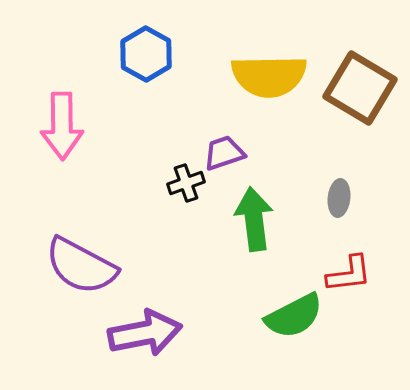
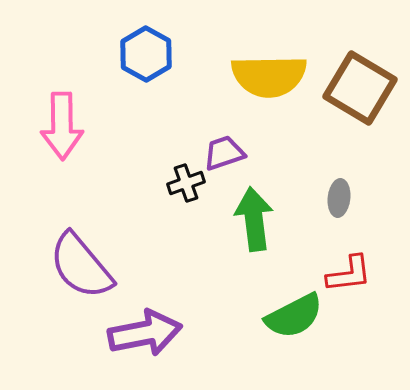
purple semicircle: rotated 22 degrees clockwise
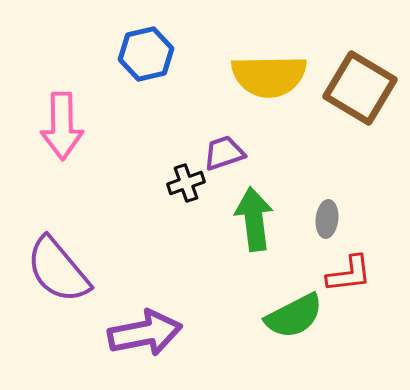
blue hexagon: rotated 18 degrees clockwise
gray ellipse: moved 12 px left, 21 px down
purple semicircle: moved 23 px left, 4 px down
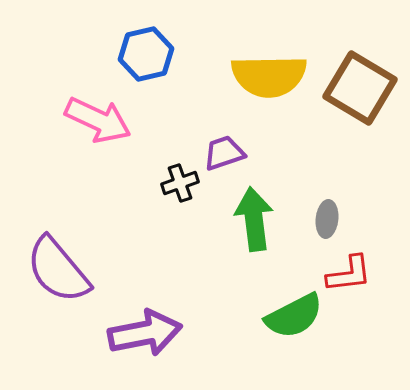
pink arrow: moved 36 px right, 6 px up; rotated 64 degrees counterclockwise
black cross: moved 6 px left
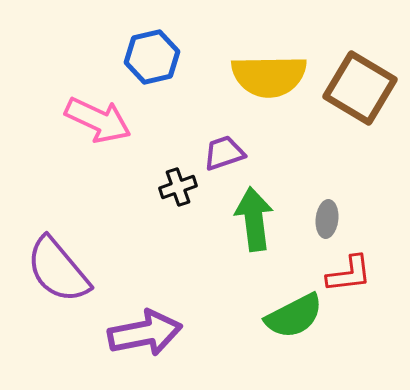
blue hexagon: moved 6 px right, 3 px down
black cross: moved 2 px left, 4 px down
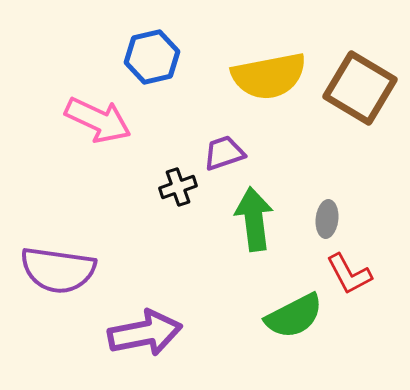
yellow semicircle: rotated 10 degrees counterclockwise
purple semicircle: rotated 42 degrees counterclockwise
red L-shape: rotated 69 degrees clockwise
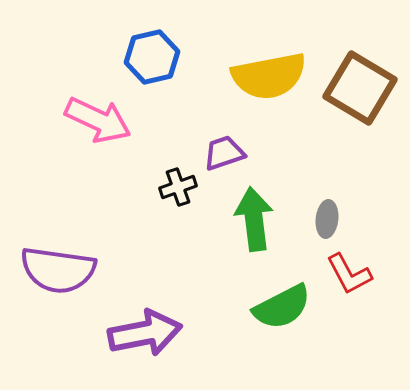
green semicircle: moved 12 px left, 9 px up
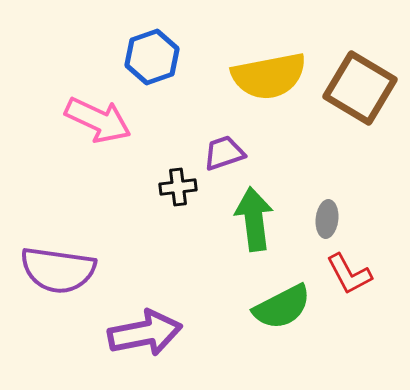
blue hexagon: rotated 6 degrees counterclockwise
black cross: rotated 12 degrees clockwise
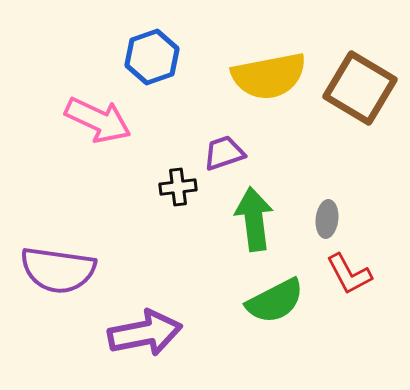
green semicircle: moved 7 px left, 6 px up
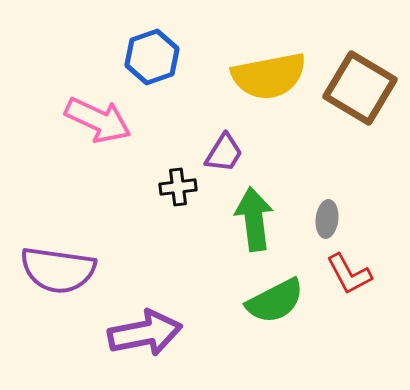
purple trapezoid: rotated 141 degrees clockwise
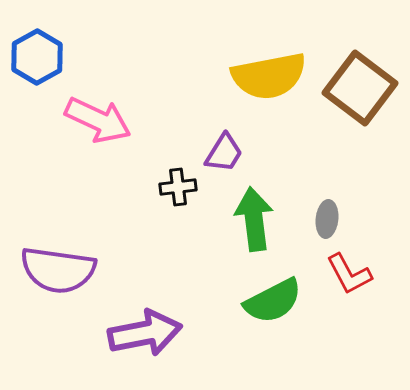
blue hexagon: moved 115 px left; rotated 10 degrees counterclockwise
brown square: rotated 6 degrees clockwise
green semicircle: moved 2 px left
